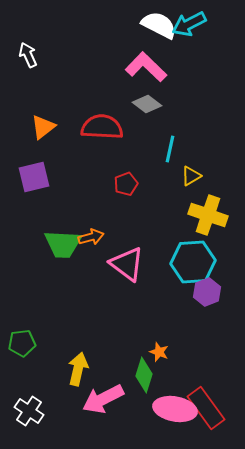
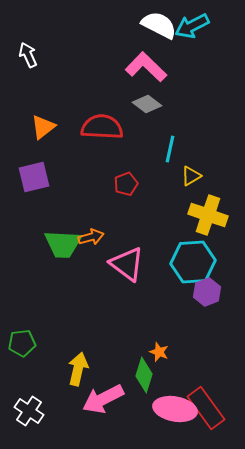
cyan arrow: moved 3 px right, 2 px down
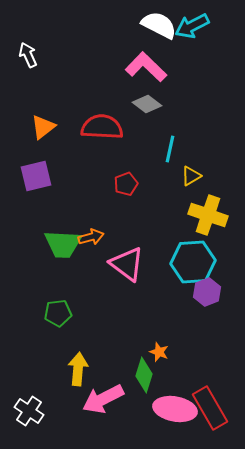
purple square: moved 2 px right, 1 px up
green pentagon: moved 36 px right, 30 px up
yellow arrow: rotated 8 degrees counterclockwise
red rectangle: moved 4 px right; rotated 6 degrees clockwise
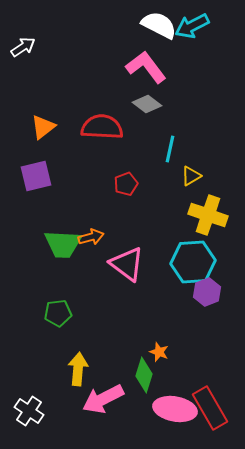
white arrow: moved 5 px left, 8 px up; rotated 80 degrees clockwise
pink L-shape: rotated 9 degrees clockwise
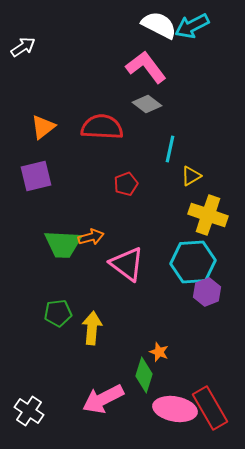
yellow arrow: moved 14 px right, 41 px up
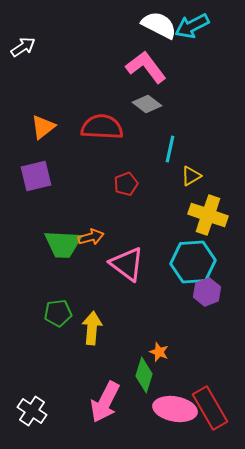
pink arrow: moved 2 px right, 3 px down; rotated 36 degrees counterclockwise
white cross: moved 3 px right
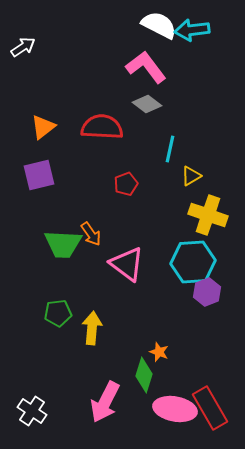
cyan arrow: moved 4 px down; rotated 20 degrees clockwise
purple square: moved 3 px right, 1 px up
orange arrow: moved 3 px up; rotated 70 degrees clockwise
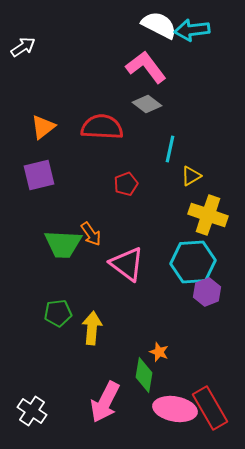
green diamond: rotated 8 degrees counterclockwise
